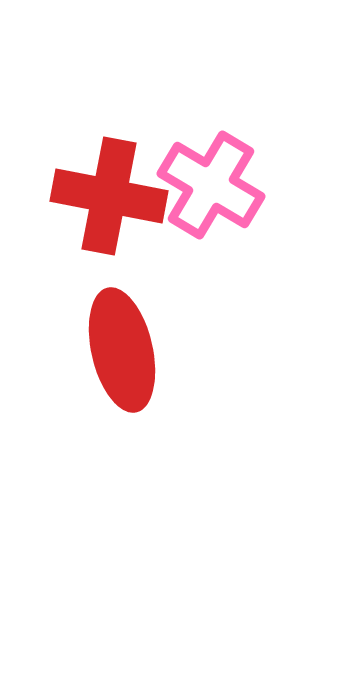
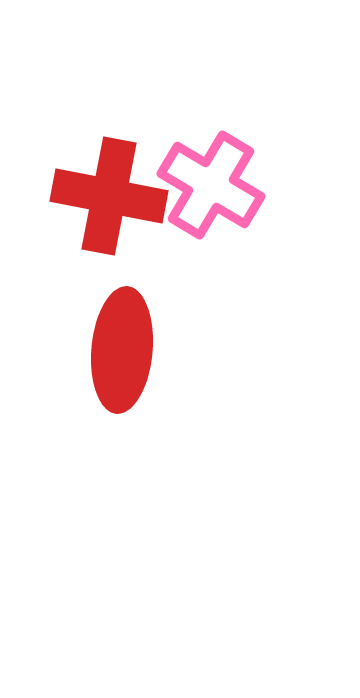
red ellipse: rotated 18 degrees clockwise
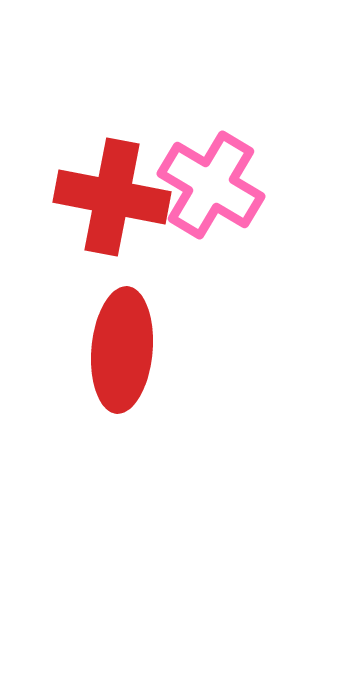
red cross: moved 3 px right, 1 px down
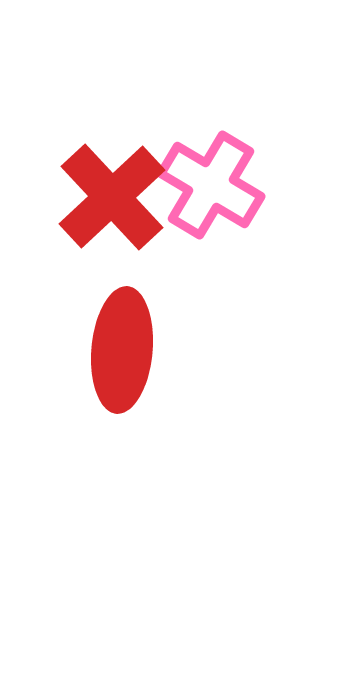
red cross: rotated 36 degrees clockwise
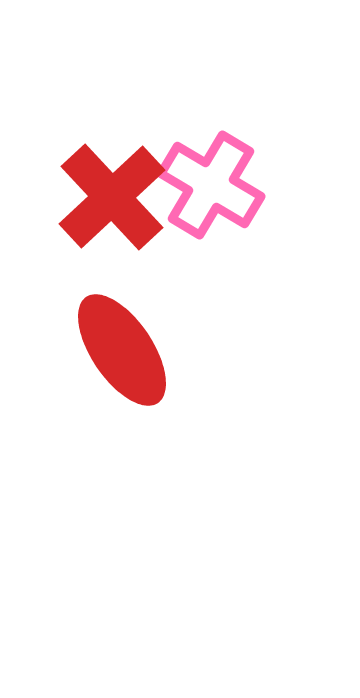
red ellipse: rotated 39 degrees counterclockwise
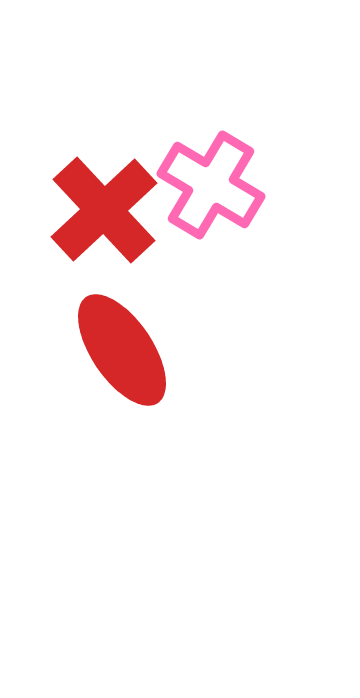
red cross: moved 8 px left, 13 px down
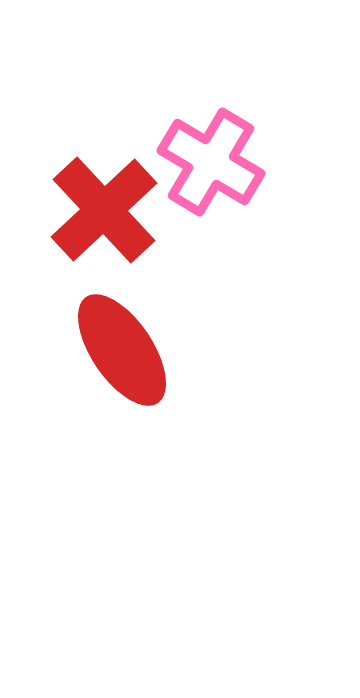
pink cross: moved 23 px up
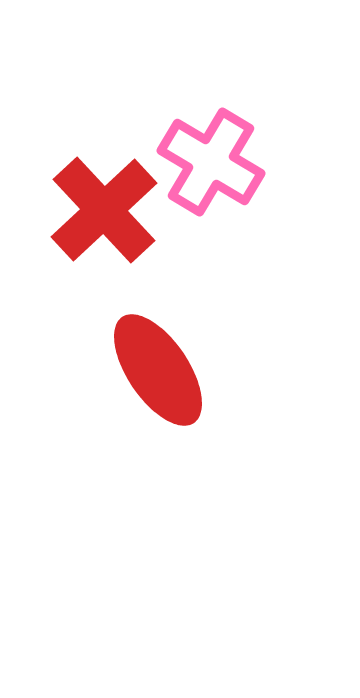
red ellipse: moved 36 px right, 20 px down
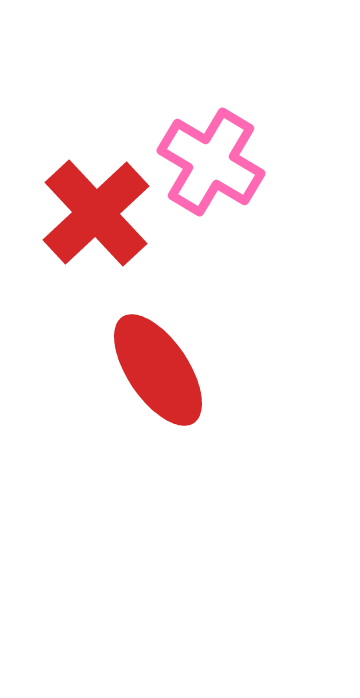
red cross: moved 8 px left, 3 px down
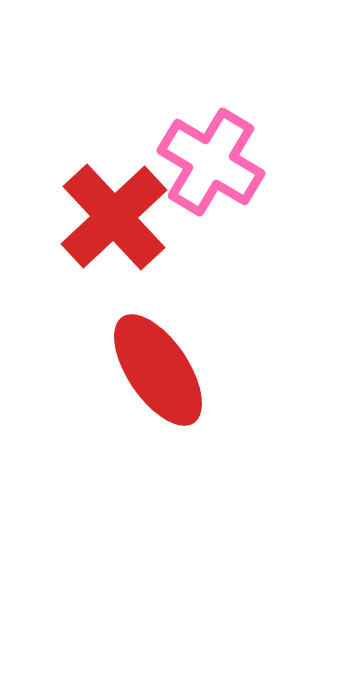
red cross: moved 18 px right, 4 px down
